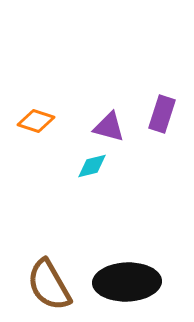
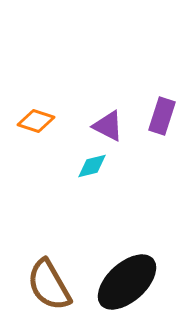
purple rectangle: moved 2 px down
purple triangle: moved 1 px left, 1 px up; rotated 12 degrees clockwise
black ellipse: rotated 40 degrees counterclockwise
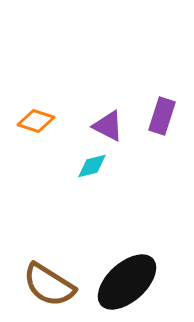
brown semicircle: rotated 28 degrees counterclockwise
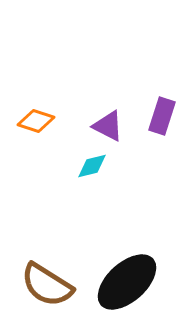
brown semicircle: moved 2 px left
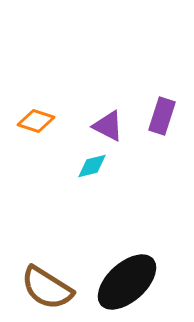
brown semicircle: moved 3 px down
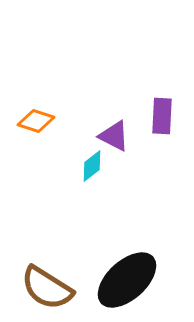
purple rectangle: rotated 15 degrees counterclockwise
purple triangle: moved 6 px right, 10 px down
cyan diamond: rotated 24 degrees counterclockwise
black ellipse: moved 2 px up
